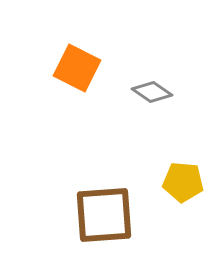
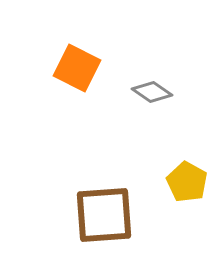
yellow pentagon: moved 4 px right; rotated 24 degrees clockwise
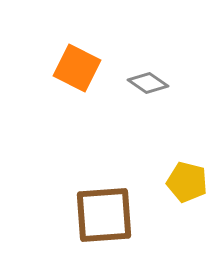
gray diamond: moved 4 px left, 9 px up
yellow pentagon: rotated 15 degrees counterclockwise
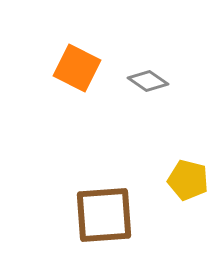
gray diamond: moved 2 px up
yellow pentagon: moved 1 px right, 2 px up
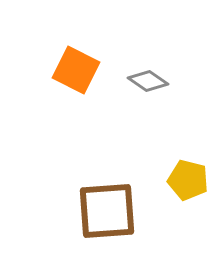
orange square: moved 1 px left, 2 px down
brown square: moved 3 px right, 4 px up
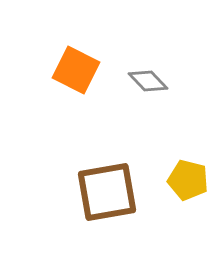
gray diamond: rotated 12 degrees clockwise
brown square: moved 19 px up; rotated 6 degrees counterclockwise
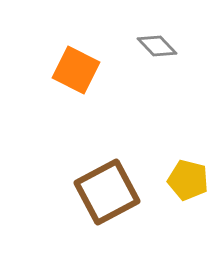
gray diamond: moved 9 px right, 35 px up
brown square: rotated 18 degrees counterclockwise
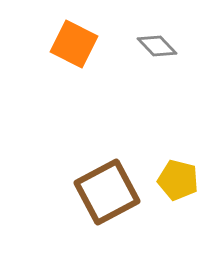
orange square: moved 2 px left, 26 px up
yellow pentagon: moved 10 px left
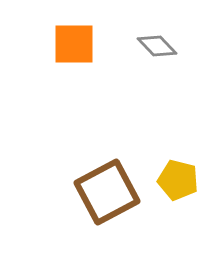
orange square: rotated 27 degrees counterclockwise
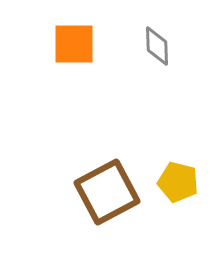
gray diamond: rotated 42 degrees clockwise
yellow pentagon: moved 2 px down
